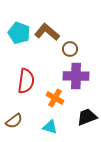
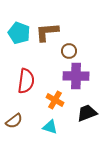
brown L-shape: rotated 45 degrees counterclockwise
brown circle: moved 1 px left, 2 px down
orange cross: moved 2 px down
black trapezoid: moved 4 px up
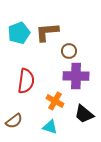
cyan pentagon: rotated 30 degrees clockwise
orange cross: moved 1 px down
black trapezoid: moved 3 px left, 1 px down; rotated 120 degrees counterclockwise
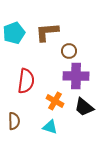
cyan pentagon: moved 5 px left
black trapezoid: moved 7 px up
brown semicircle: rotated 54 degrees counterclockwise
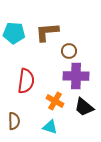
cyan pentagon: rotated 25 degrees clockwise
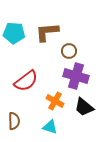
purple cross: rotated 15 degrees clockwise
red semicircle: rotated 45 degrees clockwise
